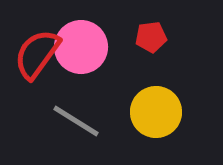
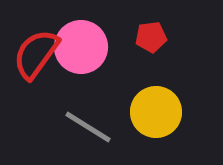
red semicircle: moved 1 px left
gray line: moved 12 px right, 6 px down
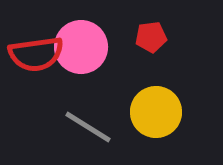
red semicircle: rotated 134 degrees counterclockwise
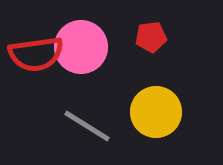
gray line: moved 1 px left, 1 px up
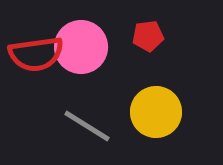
red pentagon: moved 3 px left, 1 px up
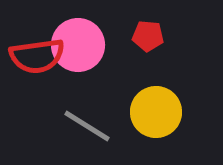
red pentagon: rotated 12 degrees clockwise
pink circle: moved 3 px left, 2 px up
red semicircle: moved 1 px right, 2 px down
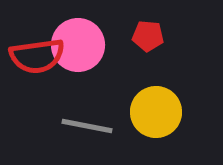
gray line: rotated 21 degrees counterclockwise
